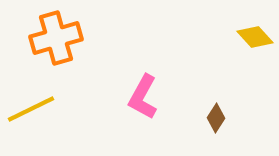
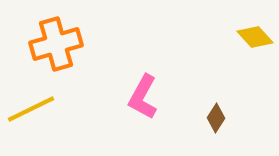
orange cross: moved 6 px down
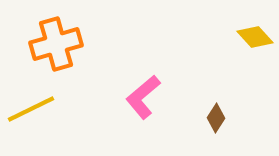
pink L-shape: rotated 21 degrees clockwise
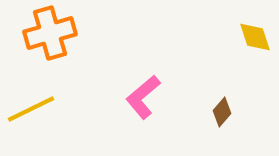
yellow diamond: rotated 24 degrees clockwise
orange cross: moved 6 px left, 11 px up
brown diamond: moved 6 px right, 6 px up; rotated 8 degrees clockwise
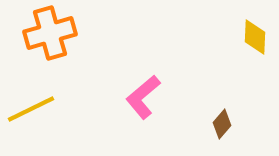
yellow diamond: rotated 21 degrees clockwise
brown diamond: moved 12 px down
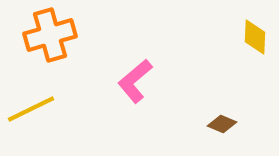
orange cross: moved 2 px down
pink L-shape: moved 8 px left, 16 px up
brown diamond: rotated 72 degrees clockwise
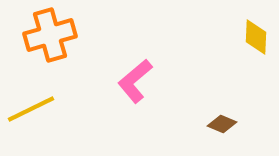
yellow diamond: moved 1 px right
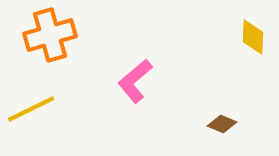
yellow diamond: moved 3 px left
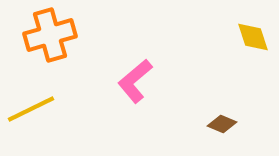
yellow diamond: rotated 21 degrees counterclockwise
